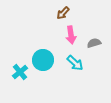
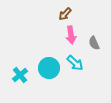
brown arrow: moved 2 px right, 1 px down
gray semicircle: rotated 96 degrees counterclockwise
cyan circle: moved 6 px right, 8 px down
cyan cross: moved 3 px down
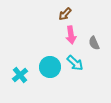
cyan circle: moved 1 px right, 1 px up
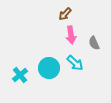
cyan circle: moved 1 px left, 1 px down
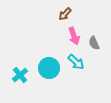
pink arrow: moved 3 px right, 1 px down; rotated 12 degrees counterclockwise
cyan arrow: moved 1 px right, 1 px up
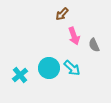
brown arrow: moved 3 px left
gray semicircle: moved 2 px down
cyan arrow: moved 4 px left, 6 px down
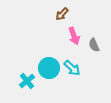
cyan cross: moved 7 px right, 6 px down
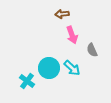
brown arrow: rotated 40 degrees clockwise
pink arrow: moved 2 px left, 1 px up
gray semicircle: moved 2 px left, 5 px down
cyan cross: rotated 14 degrees counterclockwise
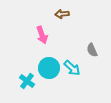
pink arrow: moved 30 px left
